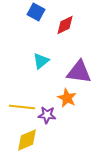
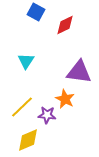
cyan triangle: moved 15 px left; rotated 18 degrees counterclockwise
orange star: moved 2 px left, 1 px down
yellow line: rotated 50 degrees counterclockwise
yellow diamond: moved 1 px right
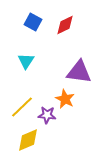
blue square: moved 3 px left, 10 px down
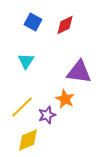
purple star: rotated 24 degrees counterclockwise
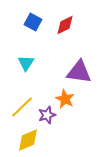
cyan triangle: moved 2 px down
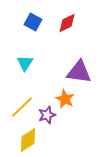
red diamond: moved 2 px right, 2 px up
cyan triangle: moved 1 px left
yellow diamond: rotated 10 degrees counterclockwise
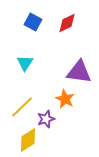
purple star: moved 1 px left, 4 px down
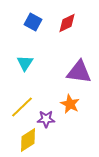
orange star: moved 5 px right, 5 px down
purple star: rotated 18 degrees clockwise
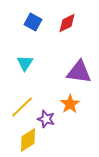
orange star: rotated 12 degrees clockwise
purple star: rotated 18 degrees clockwise
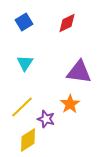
blue square: moved 9 px left; rotated 30 degrees clockwise
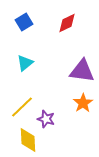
cyan triangle: rotated 18 degrees clockwise
purple triangle: moved 3 px right, 1 px up
orange star: moved 13 px right, 1 px up
yellow diamond: rotated 60 degrees counterclockwise
